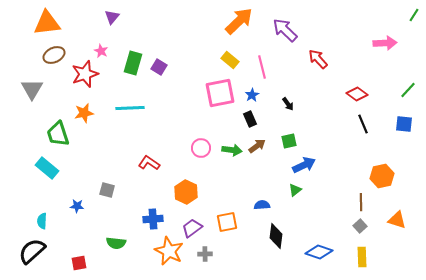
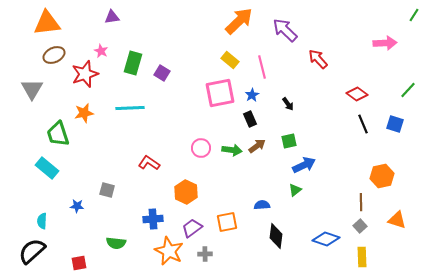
purple triangle at (112, 17): rotated 42 degrees clockwise
purple square at (159, 67): moved 3 px right, 6 px down
blue square at (404, 124): moved 9 px left; rotated 12 degrees clockwise
blue diamond at (319, 252): moved 7 px right, 13 px up
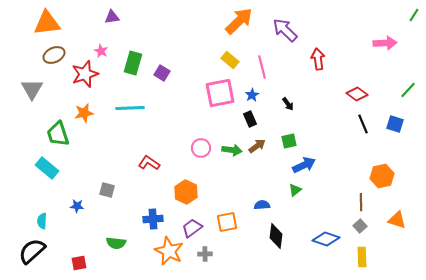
red arrow at (318, 59): rotated 35 degrees clockwise
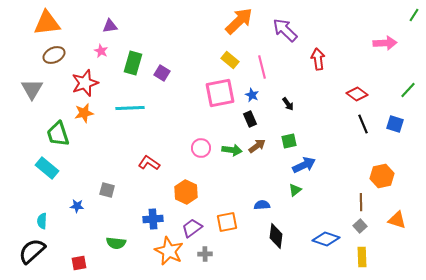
purple triangle at (112, 17): moved 2 px left, 9 px down
red star at (85, 74): moved 9 px down
blue star at (252, 95): rotated 16 degrees counterclockwise
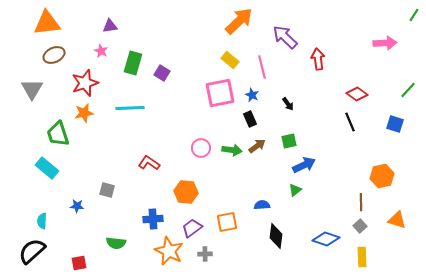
purple arrow at (285, 30): moved 7 px down
black line at (363, 124): moved 13 px left, 2 px up
orange hexagon at (186, 192): rotated 20 degrees counterclockwise
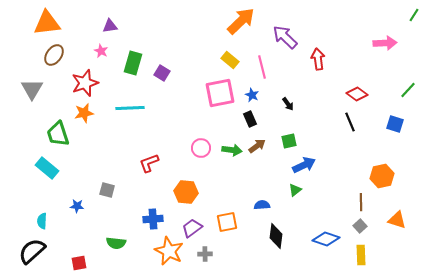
orange arrow at (239, 21): moved 2 px right
brown ellipse at (54, 55): rotated 30 degrees counterclockwise
red L-shape at (149, 163): rotated 55 degrees counterclockwise
yellow rectangle at (362, 257): moved 1 px left, 2 px up
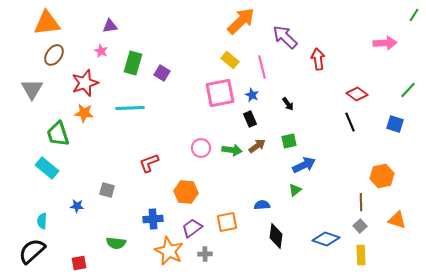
orange star at (84, 113): rotated 18 degrees clockwise
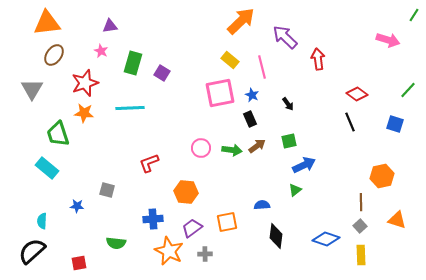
pink arrow at (385, 43): moved 3 px right, 3 px up; rotated 20 degrees clockwise
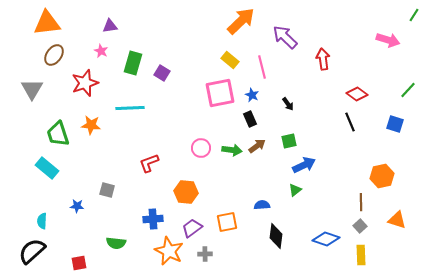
red arrow at (318, 59): moved 5 px right
orange star at (84, 113): moved 7 px right, 12 px down
